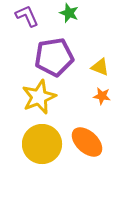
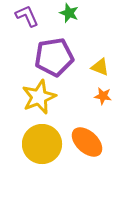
orange star: moved 1 px right
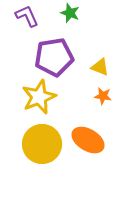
green star: moved 1 px right
orange ellipse: moved 1 px right, 2 px up; rotated 12 degrees counterclockwise
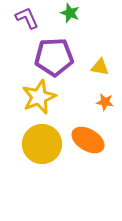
purple L-shape: moved 2 px down
purple pentagon: rotated 6 degrees clockwise
yellow triangle: rotated 12 degrees counterclockwise
orange star: moved 2 px right, 6 px down
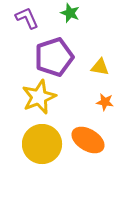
purple pentagon: rotated 15 degrees counterclockwise
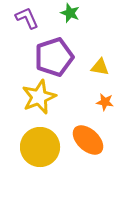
orange ellipse: rotated 12 degrees clockwise
yellow circle: moved 2 px left, 3 px down
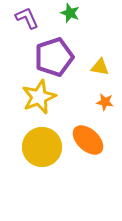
yellow circle: moved 2 px right
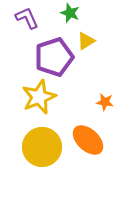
yellow triangle: moved 14 px left, 26 px up; rotated 42 degrees counterclockwise
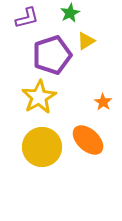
green star: rotated 24 degrees clockwise
purple L-shape: rotated 100 degrees clockwise
purple pentagon: moved 2 px left, 2 px up
yellow star: rotated 8 degrees counterclockwise
orange star: moved 2 px left; rotated 24 degrees clockwise
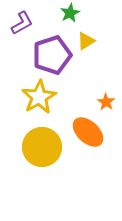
purple L-shape: moved 5 px left, 5 px down; rotated 15 degrees counterclockwise
orange star: moved 3 px right
orange ellipse: moved 8 px up
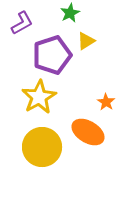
orange ellipse: rotated 12 degrees counterclockwise
